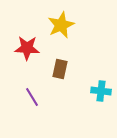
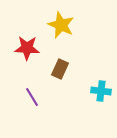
yellow star: rotated 24 degrees counterclockwise
brown rectangle: rotated 12 degrees clockwise
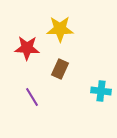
yellow star: moved 1 px left, 4 px down; rotated 24 degrees counterclockwise
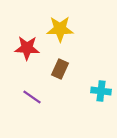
purple line: rotated 24 degrees counterclockwise
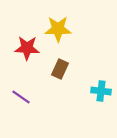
yellow star: moved 2 px left
purple line: moved 11 px left
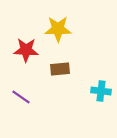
red star: moved 1 px left, 2 px down
brown rectangle: rotated 60 degrees clockwise
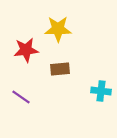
red star: rotated 10 degrees counterclockwise
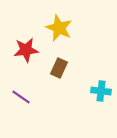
yellow star: moved 1 px right, 1 px up; rotated 24 degrees clockwise
brown rectangle: moved 1 px left, 1 px up; rotated 60 degrees counterclockwise
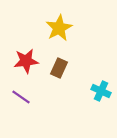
yellow star: rotated 20 degrees clockwise
red star: moved 11 px down
cyan cross: rotated 18 degrees clockwise
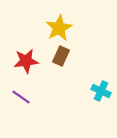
brown rectangle: moved 2 px right, 12 px up
